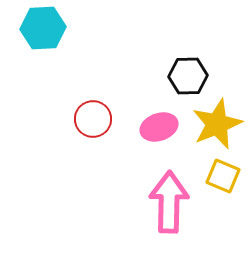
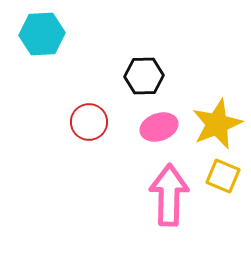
cyan hexagon: moved 1 px left, 6 px down
black hexagon: moved 44 px left
red circle: moved 4 px left, 3 px down
pink arrow: moved 7 px up
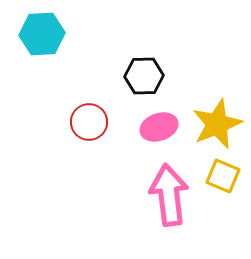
pink arrow: rotated 8 degrees counterclockwise
